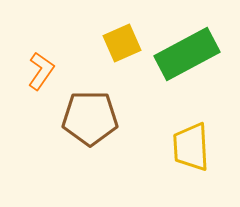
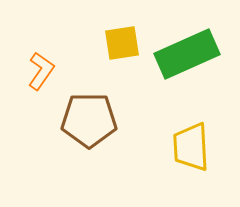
yellow square: rotated 15 degrees clockwise
green rectangle: rotated 4 degrees clockwise
brown pentagon: moved 1 px left, 2 px down
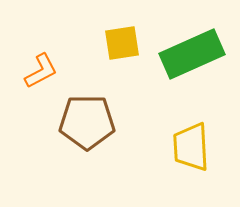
green rectangle: moved 5 px right
orange L-shape: rotated 27 degrees clockwise
brown pentagon: moved 2 px left, 2 px down
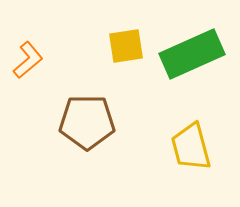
yellow square: moved 4 px right, 3 px down
orange L-shape: moved 13 px left, 11 px up; rotated 12 degrees counterclockwise
yellow trapezoid: rotated 12 degrees counterclockwise
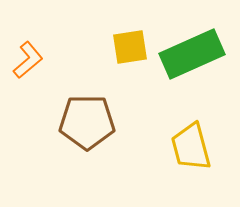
yellow square: moved 4 px right, 1 px down
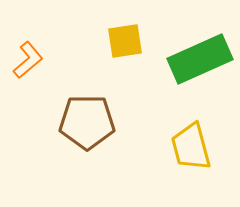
yellow square: moved 5 px left, 6 px up
green rectangle: moved 8 px right, 5 px down
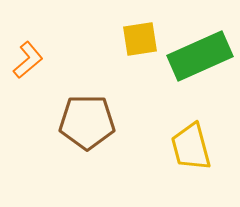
yellow square: moved 15 px right, 2 px up
green rectangle: moved 3 px up
